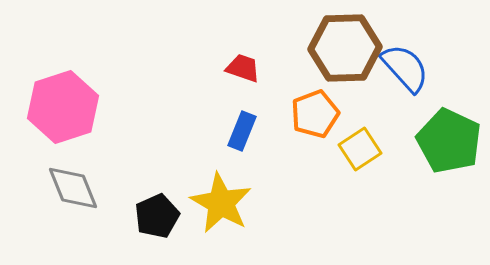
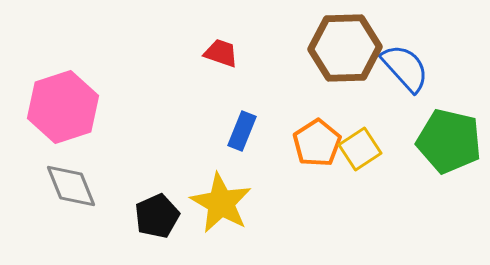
red trapezoid: moved 22 px left, 15 px up
orange pentagon: moved 2 px right, 29 px down; rotated 12 degrees counterclockwise
green pentagon: rotated 12 degrees counterclockwise
gray diamond: moved 2 px left, 2 px up
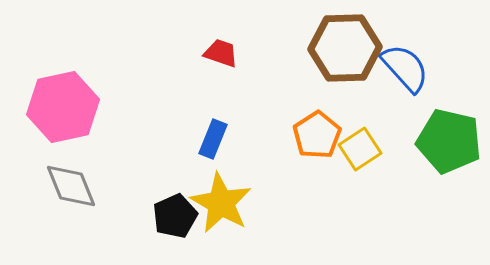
pink hexagon: rotated 6 degrees clockwise
blue rectangle: moved 29 px left, 8 px down
orange pentagon: moved 8 px up
black pentagon: moved 18 px right
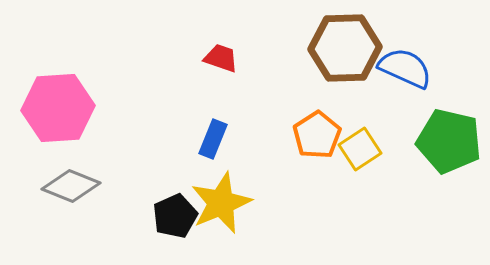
red trapezoid: moved 5 px down
blue semicircle: rotated 24 degrees counterclockwise
pink hexagon: moved 5 px left, 1 px down; rotated 8 degrees clockwise
gray diamond: rotated 46 degrees counterclockwise
yellow star: rotated 20 degrees clockwise
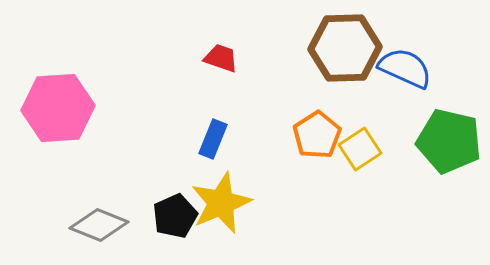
gray diamond: moved 28 px right, 39 px down
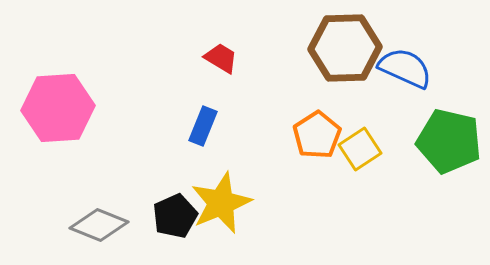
red trapezoid: rotated 12 degrees clockwise
blue rectangle: moved 10 px left, 13 px up
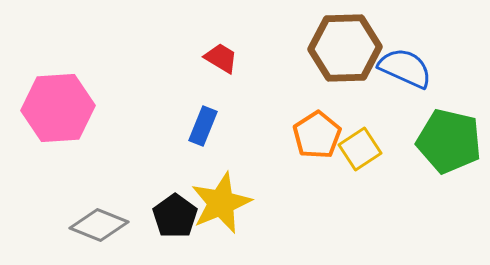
black pentagon: rotated 12 degrees counterclockwise
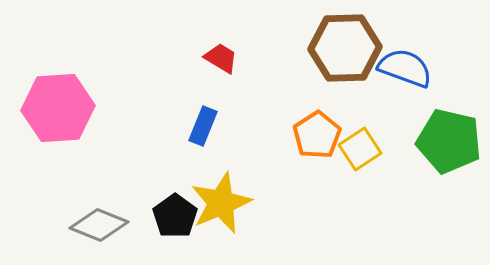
blue semicircle: rotated 4 degrees counterclockwise
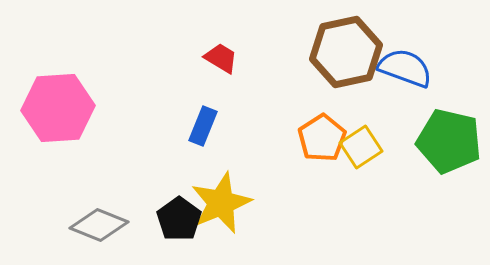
brown hexagon: moved 1 px right, 4 px down; rotated 10 degrees counterclockwise
orange pentagon: moved 5 px right, 3 px down
yellow square: moved 1 px right, 2 px up
black pentagon: moved 4 px right, 3 px down
